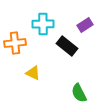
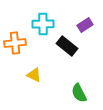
yellow triangle: moved 1 px right, 2 px down
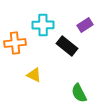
cyan cross: moved 1 px down
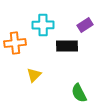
black rectangle: rotated 40 degrees counterclockwise
yellow triangle: rotated 49 degrees clockwise
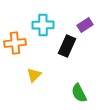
black rectangle: rotated 65 degrees counterclockwise
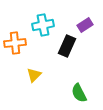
cyan cross: rotated 10 degrees counterclockwise
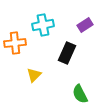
black rectangle: moved 7 px down
green semicircle: moved 1 px right, 1 px down
